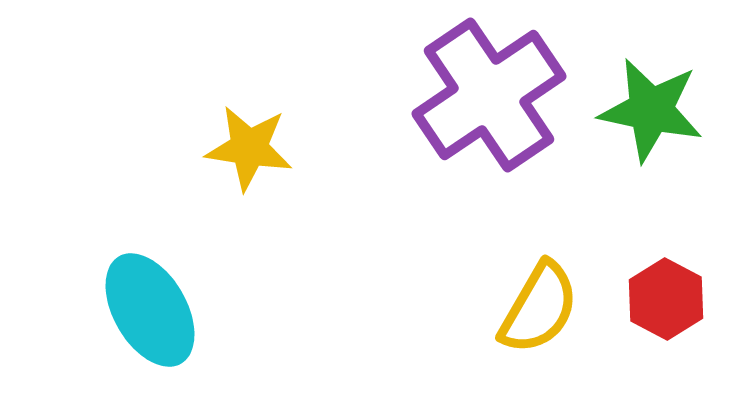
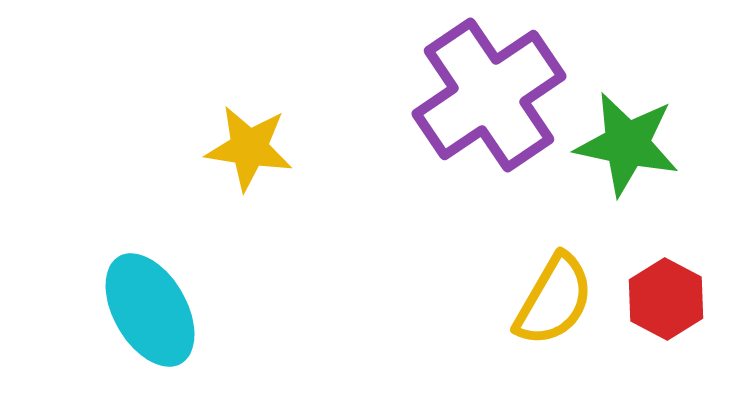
green star: moved 24 px left, 34 px down
yellow semicircle: moved 15 px right, 8 px up
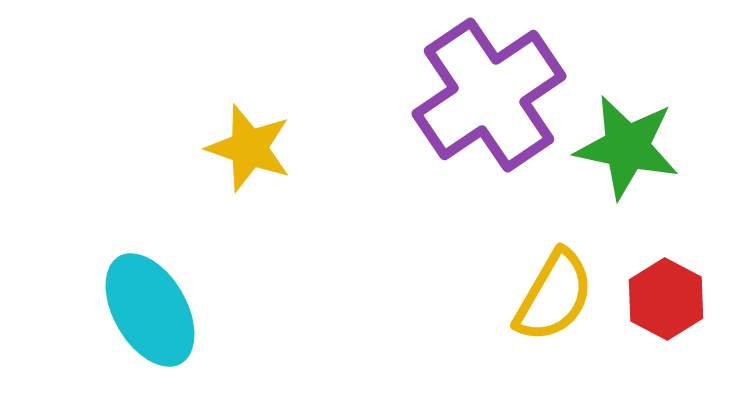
green star: moved 3 px down
yellow star: rotated 10 degrees clockwise
yellow semicircle: moved 4 px up
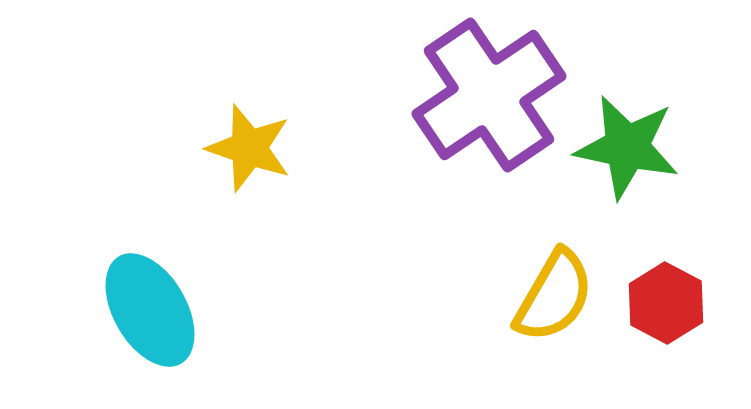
red hexagon: moved 4 px down
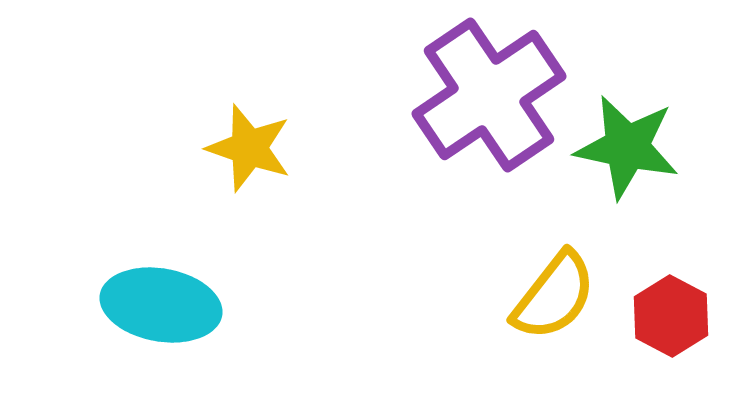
yellow semicircle: rotated 8 degrees clockwise
red hexagon: moved 5 px right, 13 px down
cyan ellipse: moved 11 px right, 5 px up; rotated 50 degrees counterclockwise
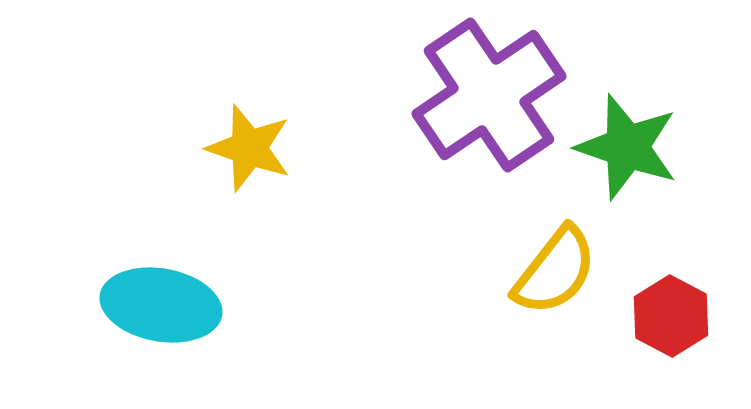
green star: rotated 7 degrees clockwise
yellow semicircle: moved 1 px right, 25 px up
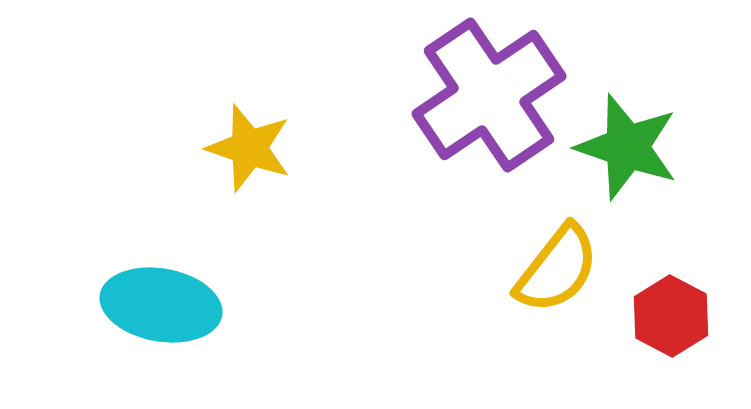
yellow semicircle: moved 2 px right, 2 px up
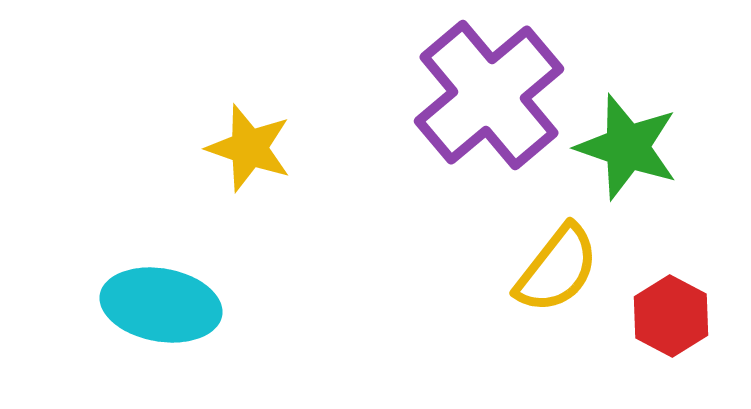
purple cross: rotated 6 degrees counterclockwise
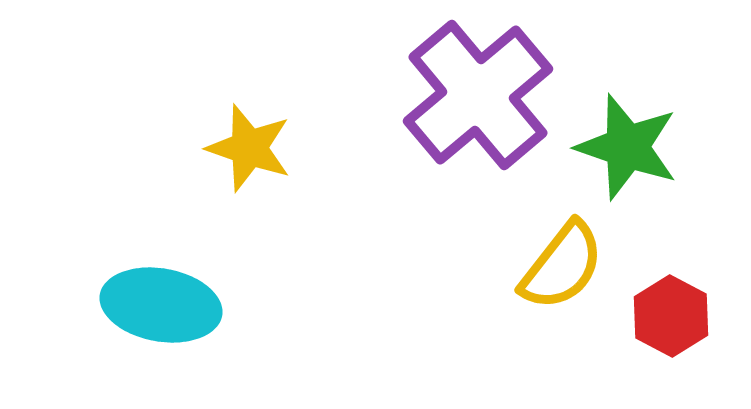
purple cross: moved 11 px left
yellow semicircle: moved 5 px right, 3 px up
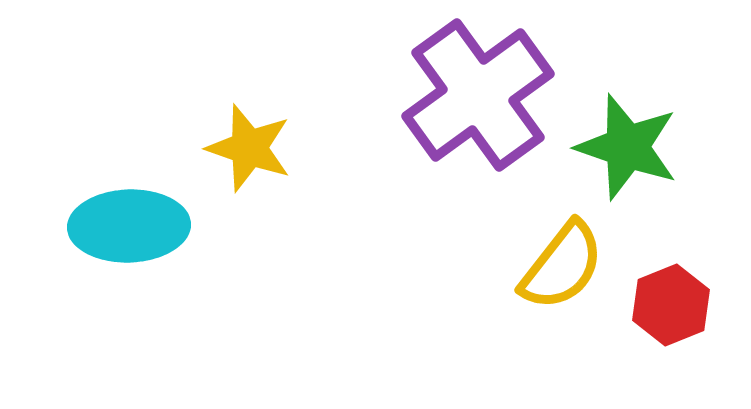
purple cross: rotated 4 degrees clockwise
cyan ellipse: moved 32 px left, 79 px up; rotated 12 degrees counterclockwise
red hexagon: moved 11 px up; rotated 10 degrees clockwise
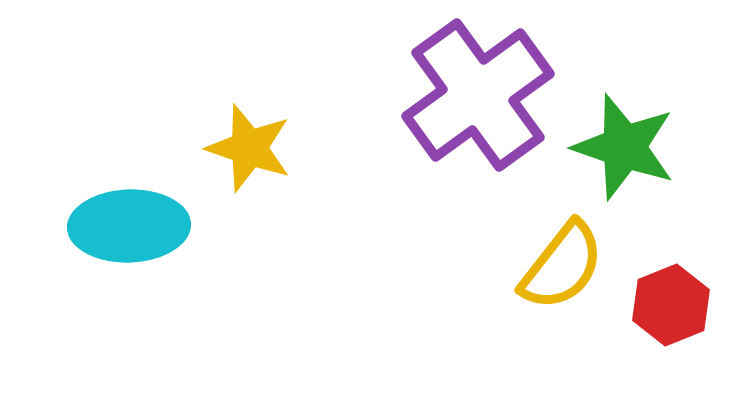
green star: moved 3 px left
